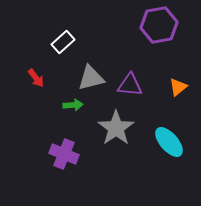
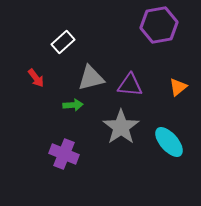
gray star: moved 5 px right, 1 px up
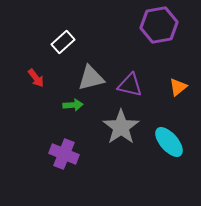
purple triangle: rotated 8 degrees clockwise
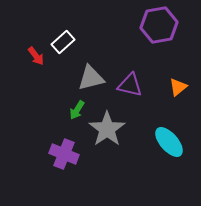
red arrow: moved 22 px up
green arrow: moved 4 px right, 5 px down; rotated 126 degrees clockwise
gray star: moved 14 px left, 2 px down
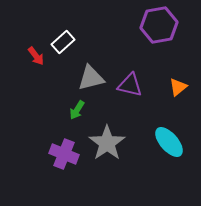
gray star: moved 14 px down
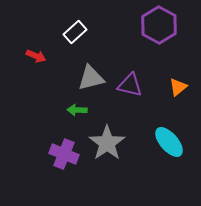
purple hexagon: rotated 21 degrees counterclockwise
white rectangle: moved 12 px right, 10 px up
red arrow: rotated 30 degrees counterclockwise
green arrow: rotated 60 degrees clockwise
